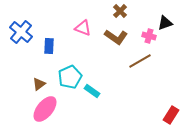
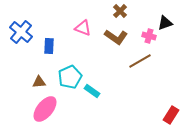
brown triangle: moved 2 px up; rotated 32 degrees clockwise
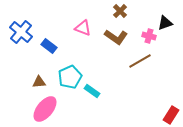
blue rectangle: rotated 56 degrees counterclockwise
